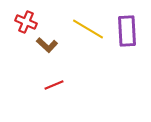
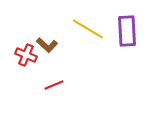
red cross: moved 33 px down
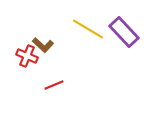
purple rectangle: moved 3 px left, 1 px down; rotated 40 degrees counterclockwise
brown L-shape: moved 4 px left
red cross: moved 1 px right, 1 px down
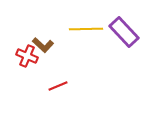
yellow line: moved 2 px left; rotated 32 degrees counterclockwise
red line: moved 4 px right, 1 px down
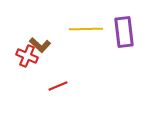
purple rectangle: rotated 36 degrees clockwise
brown L-shape: moved 3 px left
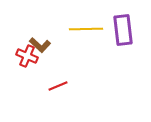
purple rectangle: moved 1 px left, 2 px up
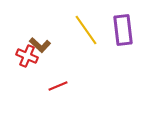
yellow line: moved 1 px down; rotated 56 degrees clockwise
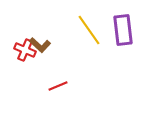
yellow line: moved 3 px right
red cross: moved 2 px left, 6 px up
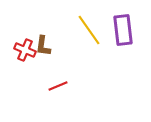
brown L-shape: moved 3 px right, 1 px down; rotated 55 degrees clockwise
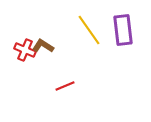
brown L-shape: rotated 115 degrees clockwise
red line: moved 7 px right
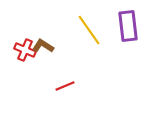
purple rectangle: moved 5 px right, 4 px up
